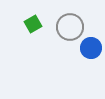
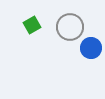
green square: moved 1 px left, 1 px down
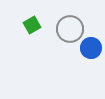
gray circle: moved 2 px down
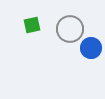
green square: rotated 18 degrees clockwise
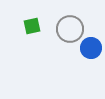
green square: moved 1 px down
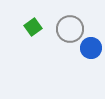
green square: moved 1 px right, 1 px down; rotated 24 degrees counterclockwise
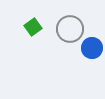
blue circle: moved 1 px right
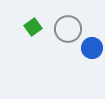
gray circle: moved 2 px left
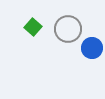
green square: rotated 12 degrees counterclockwise
